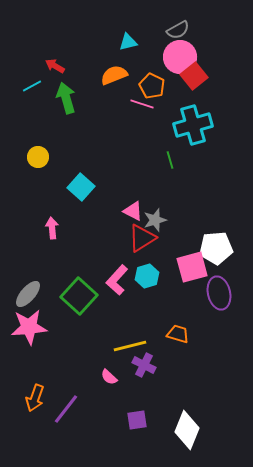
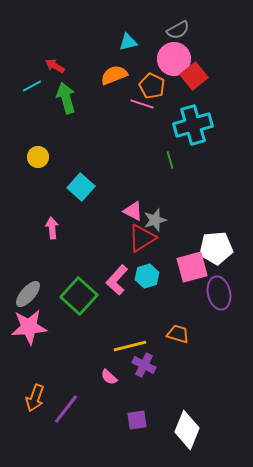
pink circle: moved 6 px left, 2 px down
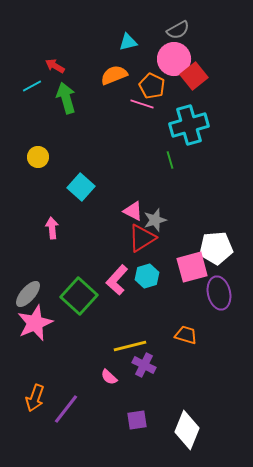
cyan cross: moved 4 px left
pink star: moved 6 px right, 4 px up; rotated 18 degrees counterclockwise
orange trapezoid: moved 8 px right, 1 px down
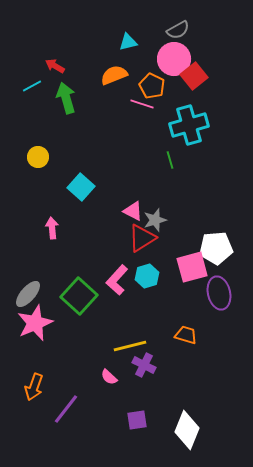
orange arrow: moved 1 px left, 11 px up
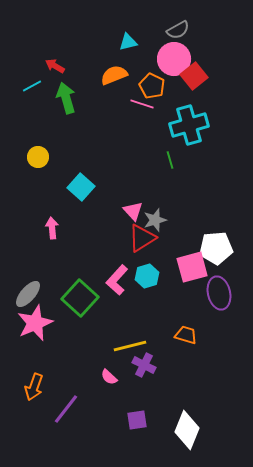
pink triangle: rotated 20 degrees clockwise
green square: moved 1 px right, 2 px down
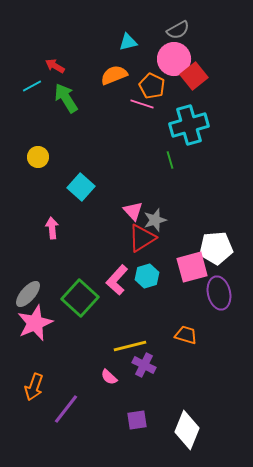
green arrow: rotated 16 degrees counterclockwise
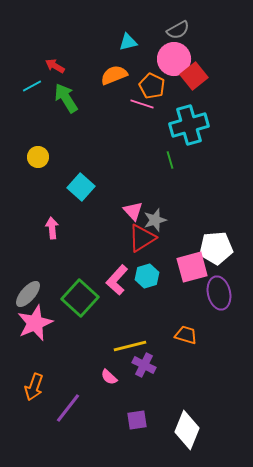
purple line: moved 2 px right, 1 px up
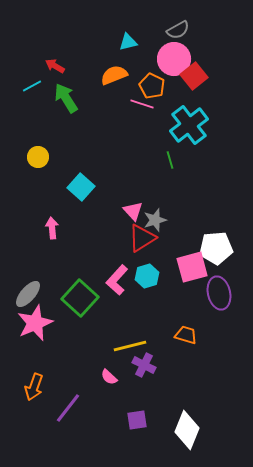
cyan cross: rotated 21 degrees counterclockwise
